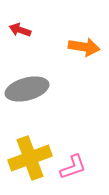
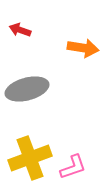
orange arrow: moved 1 px left, 1 px down
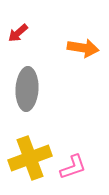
red arrow: moved 2 px left, 3 px down; rotated 60 degrees counterclockwise
gray ellipse: rotated 72 degrees counterclockwise
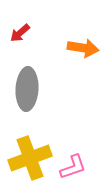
red arrow: moved 2 px right
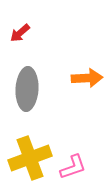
orange arrow: moved 4 px right, 30 px down; rotated 12 degrees counterclockwise
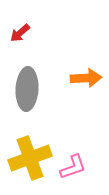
orange arrow: moved 1 px left
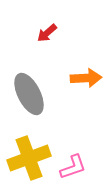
red arrow: moved 27 px right
gray ellipse: moved 2 px right, 5 px down; rotated 30 degrees counterclockwise
yellow cross: moved 1 px left
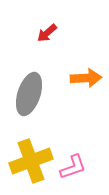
gray ellipse: rotated 45 degrees clockwise
yellow cross: moved 2 px right, 3 px down
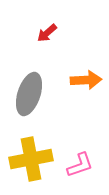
orange arrow: moved 2 px down
yellow cross: moved 2 px up; rotated 9 degrees clockwise
pink L-shape: moved 7 px right, 2 px up
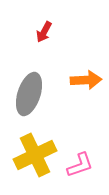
red arrow: moved 3 px left, 1 px up; rotated 20 degrees counterclockwise
yellow cross: moved 4 px right, 4 px up; rotated 15 degrees counterclockwise
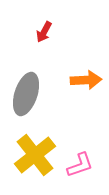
gray ellipse: moved 3 px left
yellow cross: rotated 12 degrees counterclockwise
